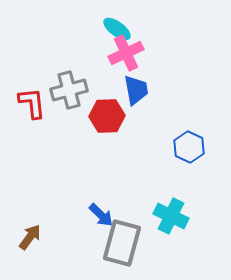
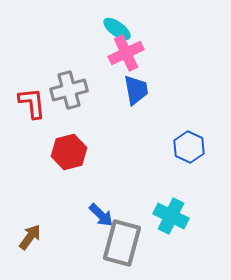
red hexagon: moved 38 px left, 36 px down; rotated 12 degrees counterclockwise
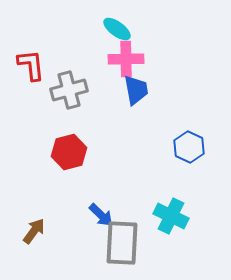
pink cross: moved 6 px down; rotated 24 degrees clockwise
red L-shape: moved 1 px left, 38 px up
brown arrow: moved 4 px right, 6 px up
gray rectangle: rotated 12 degrees counterclockwise
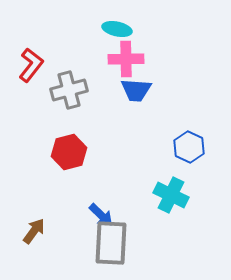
cyan ellipse: rotated 24 degrees counterclockwise
red L-shape: rotated 44 degrees clockwise
blue trapezoid: rotated 104 degrees clockwise
cyan cross: moved 21 px up
gray rectangle: moved 11 px left
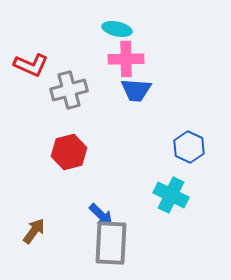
red L-shape: rotated 76 degrees clockwise
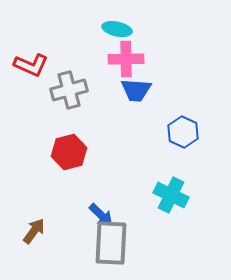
blue hexagon: moved 6 px left, 15 px up
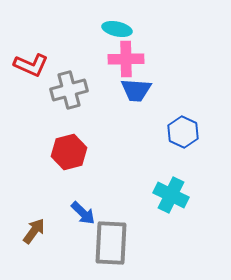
blue arrow: moved 18 px left, 2 px up
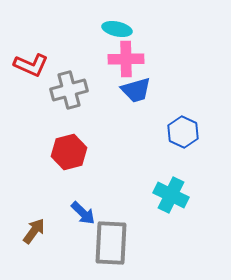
blue trapezoid: rotated 20 degrees counterclockwise
